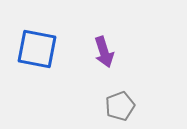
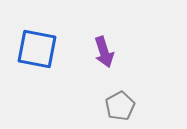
gray pentagon: rotated 8 degrees counterclockwise
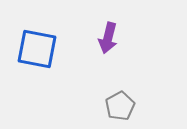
purple arrow: moved 4 px right, 14 px up; rotated 32 degrees clockwise
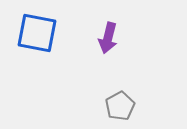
blue square: moved 16 px up
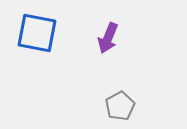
purple arrow: rotated 8 degrees clockwise
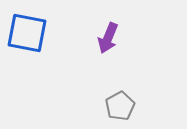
blue square: moved 10 px left
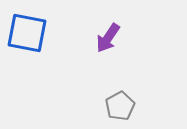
purple arrow: rotated 12 degrees clockwise
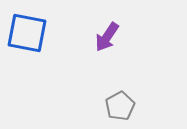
purple arrow: moved 1 px left, 1 px up
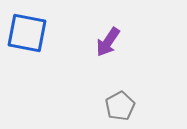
purple arrow: moved 1 px right, 5 px down
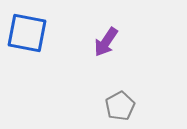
purple arrow: moved 2 px left
